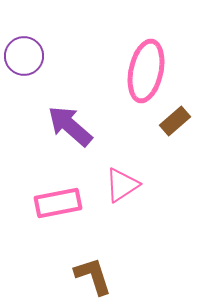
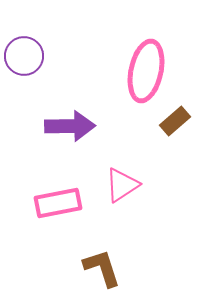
purple arrow: rotated 138 degrees clockwise
brown L-shape: moved 9 px right, 8 px up
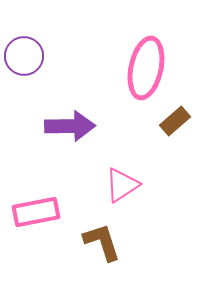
pink ellipse: moved 3 px up
pink rectangle: moved 22 px left, 9 px down
brown L-shape: moved 26 px up
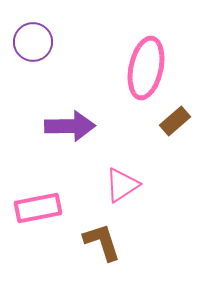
purple circle: moved 9 px right, 14 px up
pink rectangle: moved 2 px right, 4 px up
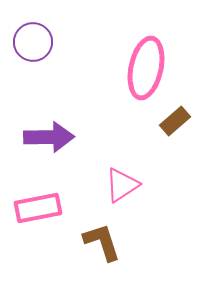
purple arrow: moved 21 px left, 11 px down
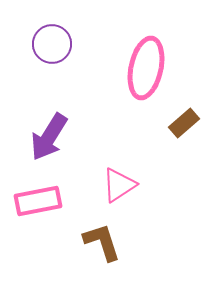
purple circle: moved 19 px right, 2 px down
brown rectangle: moved 9 px right, 2 px down
purple arrow: rotated 123 degrees clockwise
pink triangle: moved 3 px left
pink rectangle: moved 7 px up
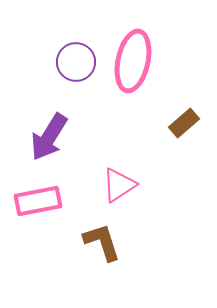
purple circle: moved 24 px right, 18 px down
pink ellipse: moved 13 px left, 7 px up
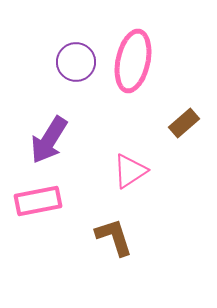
purple arrow: moved 3 px down
pink triangle: moved 11 px right, 14 px up
brown L-shape: moved 12 px right, 5 px up
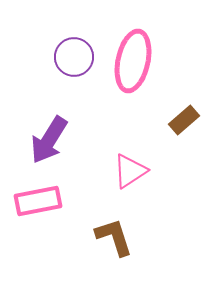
purple circle: moved 2 px left, 5 px up
brown rectangle: moved 3 px up
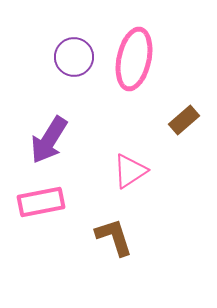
pink ellipse: moved 1 px right, 2 px up
pink rectangle: moved 3 px right, 1 px down
